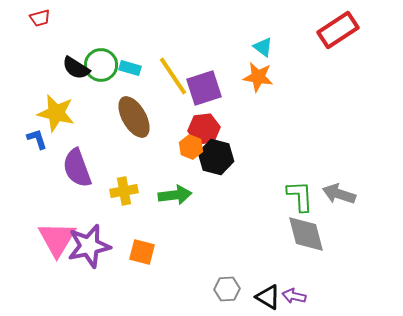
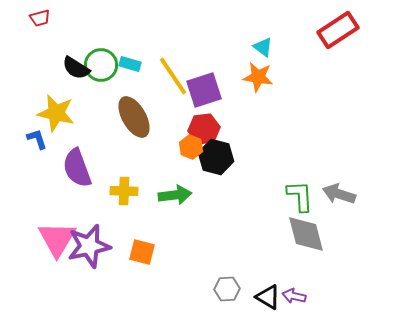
cyan rectangle: moved 4 px up
purple square: moved 2 px down
yellow cross: rotated 12 degrees clockwise
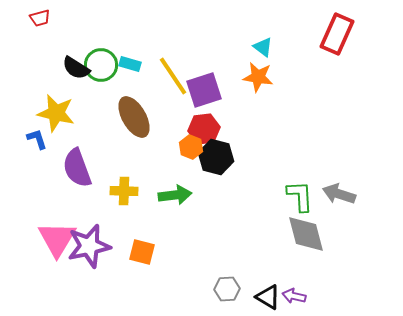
red rectangle: moved 1 px left, 4 px down; rotated 33 degrees counterclockwise
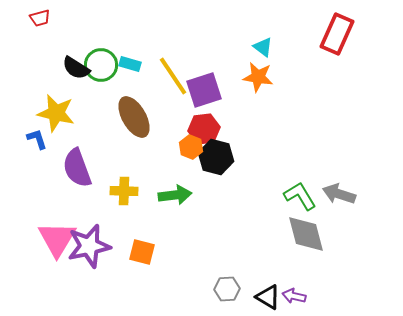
green L-shape: rotated 28 degrees counterclockwise
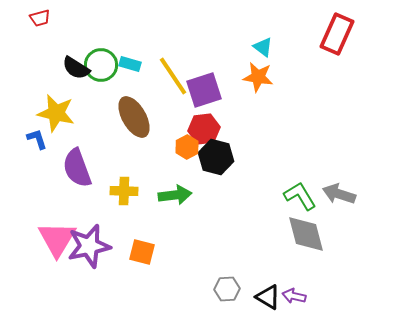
orange hexagon: moved 4 px left; rotated 10 degrees clockwise
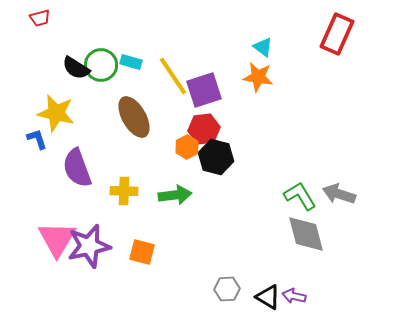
cyan rectangle: moved 1 px right, 2 px up
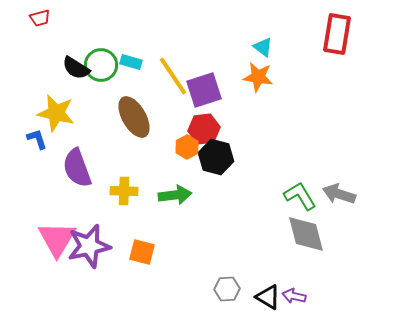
red rectangle: rotated 15 degrees counterclockwise
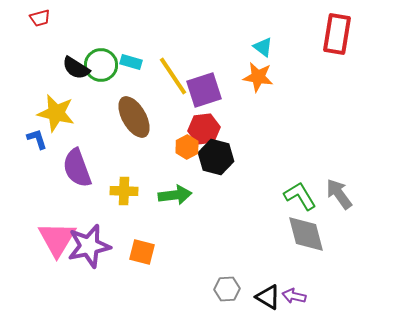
gray arrow: rotated 36 degrees clockwise
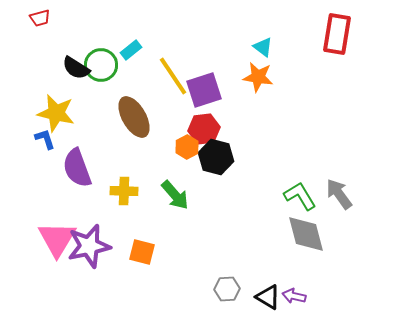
cyan rectangle: moved 12 px up; rotated 55 degrees counterclockwise
blue L-shape: moved 8 px right
green arrow: rotated 56 degrees clockwise
